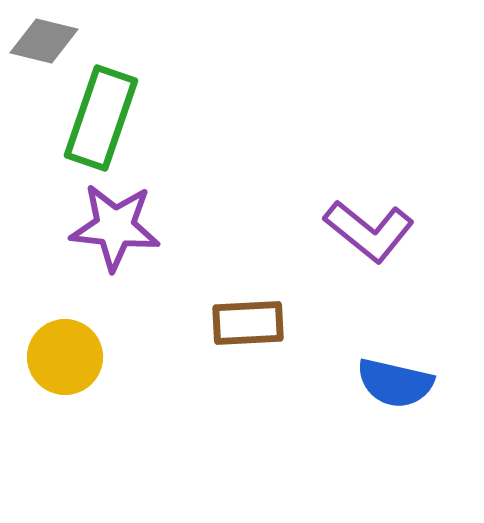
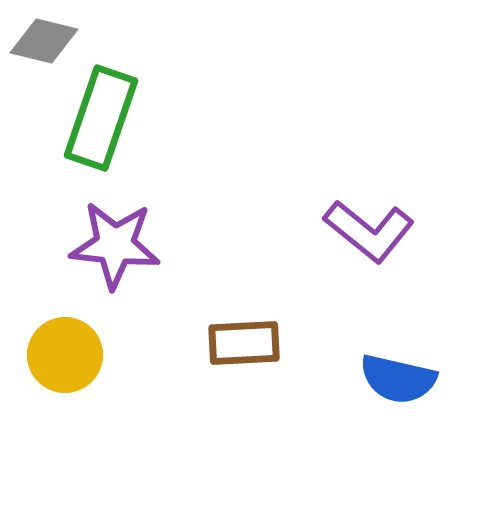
purple star: moved 18 px down
brown rectangle: moved 4 px left, 20 px down
yellow circle: moved 2 px up
blue semicircle: moved 3 px right, 4 px up
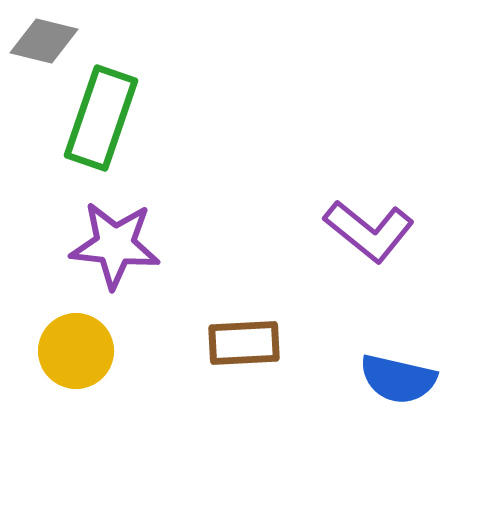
yellow circle: moved 11 px right, 4 px up
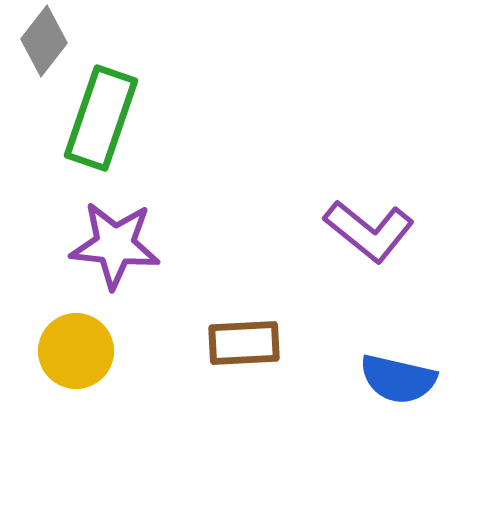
gray diamond: rotated 66 degrees counterclockwise
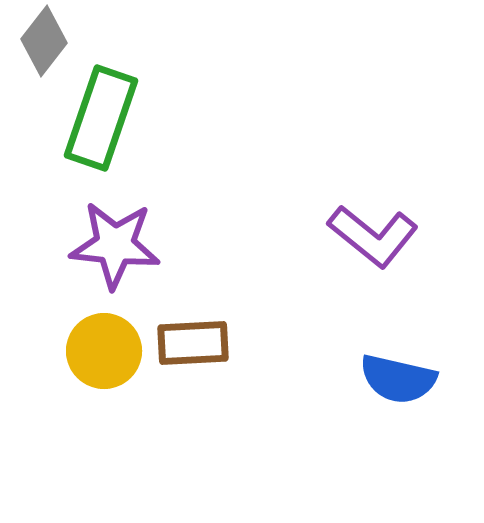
purple L-shape: moved 4 px right, 5 px down
brown rectangle: moved 51 px left
yellow circle: moved 28 px right
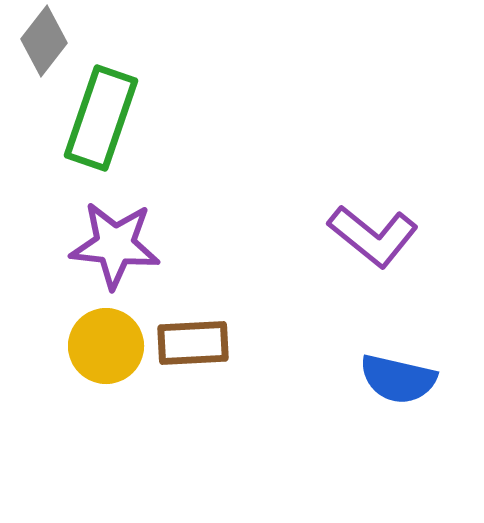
yellow circle: moved 2 px right, 5 px up
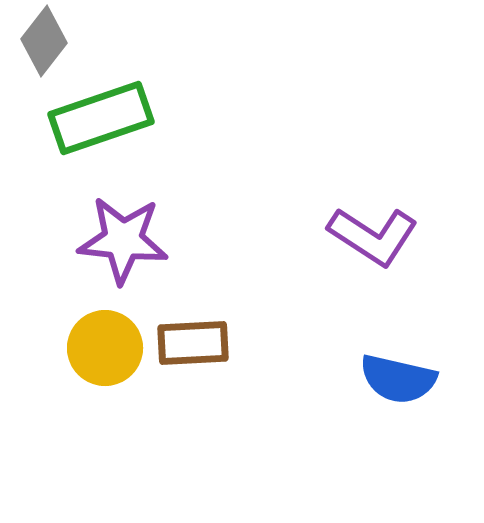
green rectangle: rotated 52 degrees clockwise
purple L-shape: rotated 6 degrees counterclockwise
purple star: moved 8 px right, 5 px up
yellow circle: moved 1 px left, 2 px down
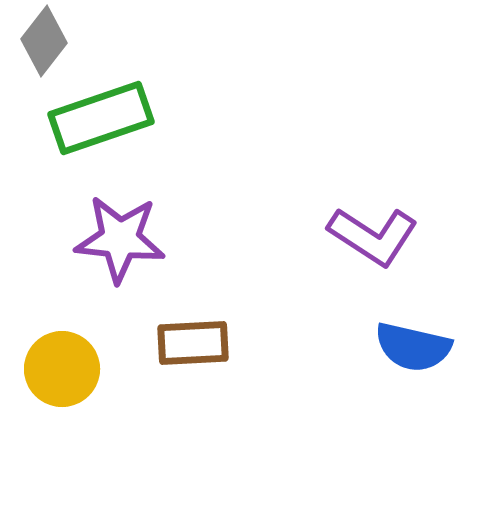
purple star: moved 3 px left, 1 px up
yellow circle: moved 43 px left, 21 px down
blue semicircle: moved 15 px right, 32 px up
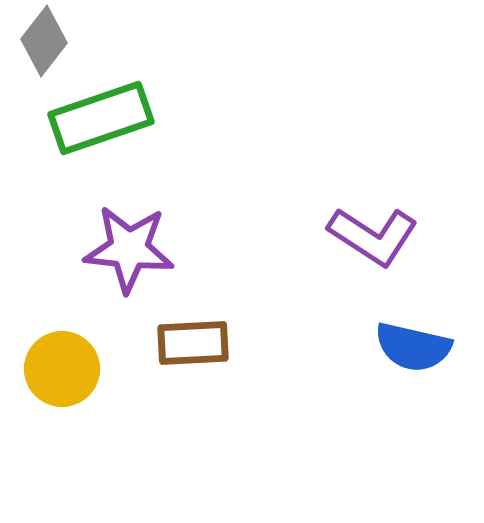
purple star: moved 9 px right, 10 px down
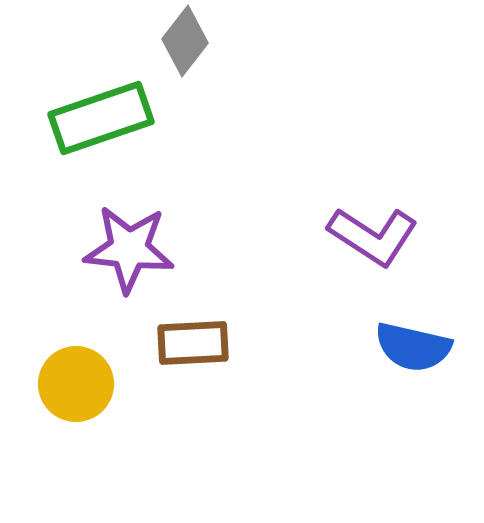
gray diamond: moved 141 px right
yellow circle: moved 14 px right, 15 px down
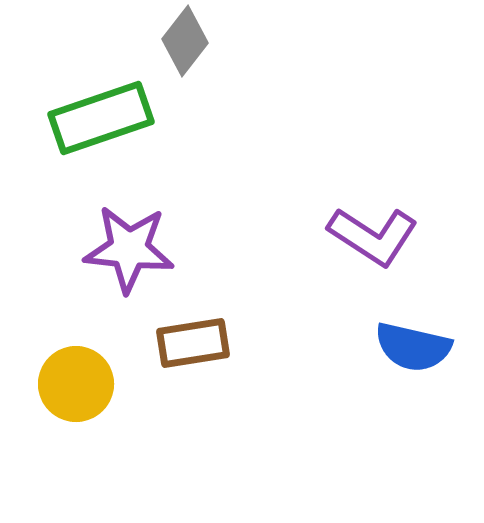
brown rectangle: rotated 6 degrees counterclockwise
